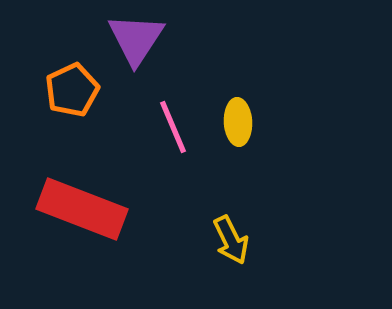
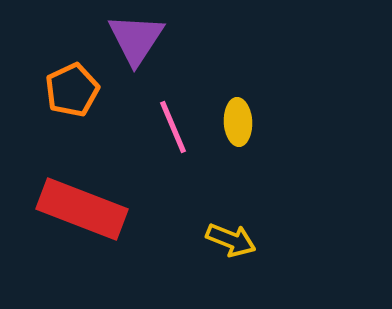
yellow arrow: rotated 42 degrees counterclockwise
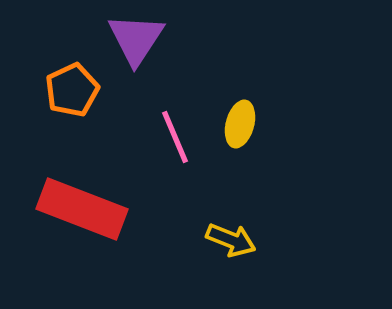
yellow ellipse: moved 2 px right, 2 px down; rotated 18 degrees clockwise
pink line: moved 2 px right, 10 px down
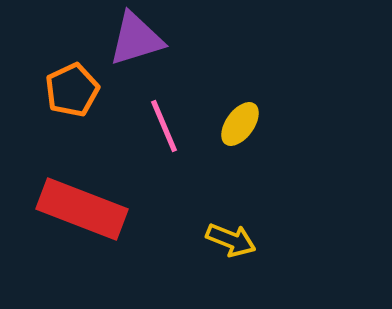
purple triangle: rotated 40 degrees clockwise
yellow ellipse: rotated 21 degrees clockwise
pink line: moved 11 px left, 11 px up
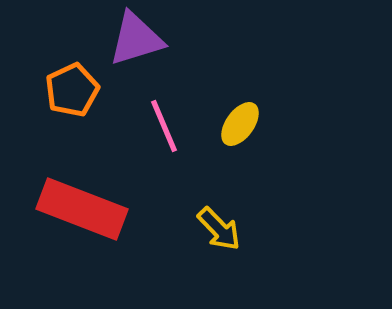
yellow arrow: moved 12 px left, 11 px up; rotated 24 degrees clockwise
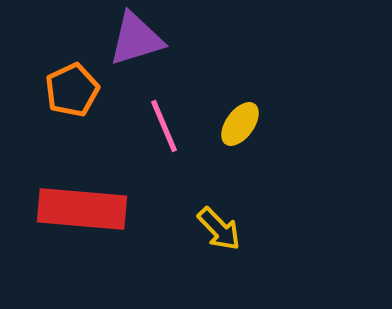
red rectangle: rotated 16 degrees counterclockwise
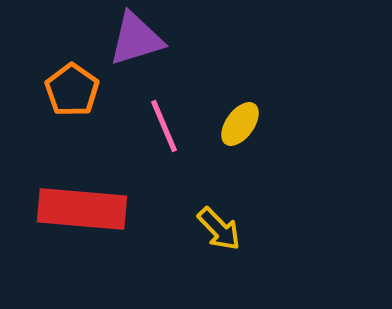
orange pentagon: rotated 12 degrees counterclockwise
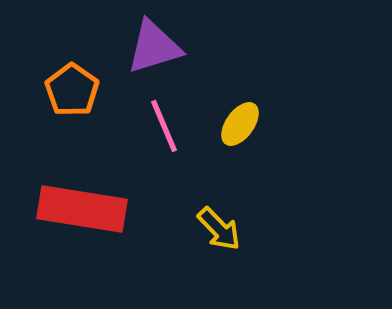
purple triangle: moved 18 px right, 8 px down
red rectangle: rotated 4 degrees clockwise
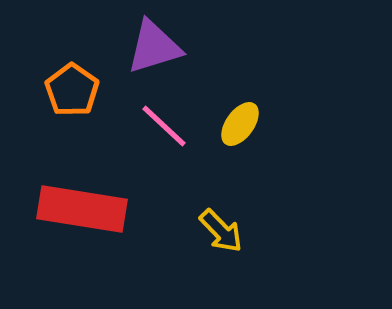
pink line: rotated 24 degrees counterclockwise
yellow arrow: moved 2 px right, 2 px down
